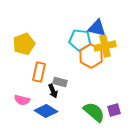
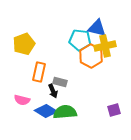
green semicircle: moved 29 px left; rotated 45 degrees counterclockwise
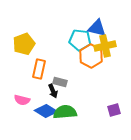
orange rectangle: moved 3 px up
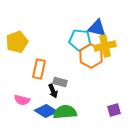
yellow pentagon: moved 7 px left, 2 px up
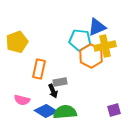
blue triangle: moved 1 px up; rotated 36 degrees counterclockwise
gray rectangle: rotated 24 degrees counterclockwise
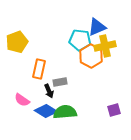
black arrow: moved 4 px left
pink semicircle: rotated 21 degrees clockwise
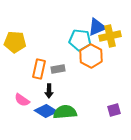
yellow pentagon: moved 2 px left; rotated 25 degrees clockwise
yellow cross: moved 5 px right, 10 px up
gray rectangle: moved 2 px left, 13 px up
black arrow: rotated 24 degrees clockwise
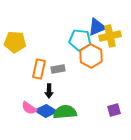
pink semicircle: moved 7 px right, 8 px down
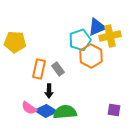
cyan pentagon: rotated 25 degrees counterclockwise
gray rectangle: rotated 64 degrees clockwise
purple square: rotated 24 degrees clockwise
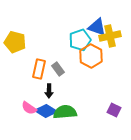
blue triangle: rotated 42 degrees clockwise
yellow pentagon: rotated 10 degrees clockwise
purple square: rotated 16 degrees clockwise
